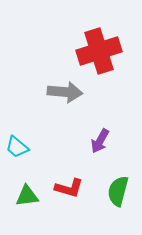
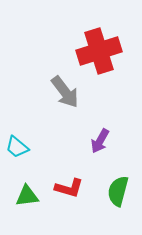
gray arrow: rotated 48 degrees clockwise
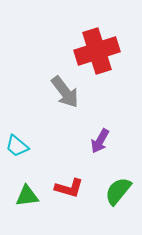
red cross: moved 2 px left
cyan trapezoid: moved 1 px up
green semicircle: rotated 24 degrees clockwise
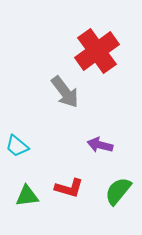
red cross: rotated 18 degrees counterclockwise
purple arrow: moved 4 px down; rotated 75 degrees clockwise
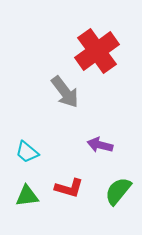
cyan trapezoid: moved 10 px right, 6 px down
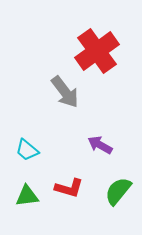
purple arrow: rotated 15 degrees clockwise
cyan trapezoid: moved 2 px up
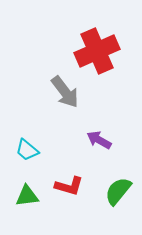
red cross: rotated 12 degrees clockwise
purple arrow: moved 1 px left, 5 px up
red L-shape: moved 2 px up
